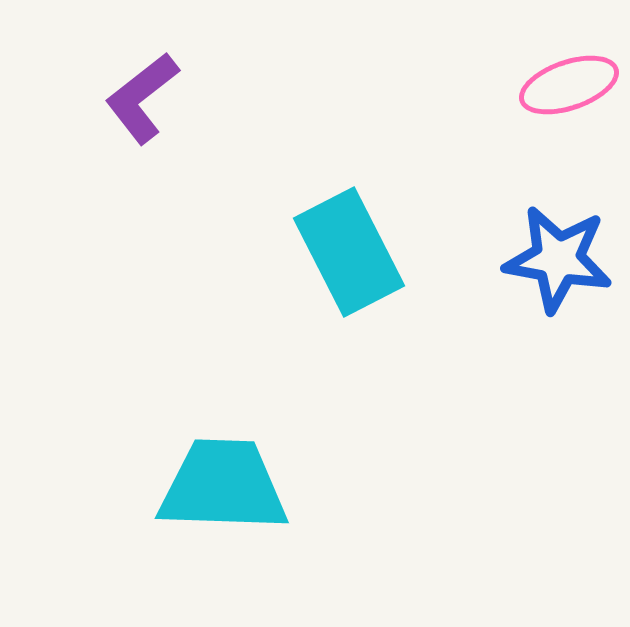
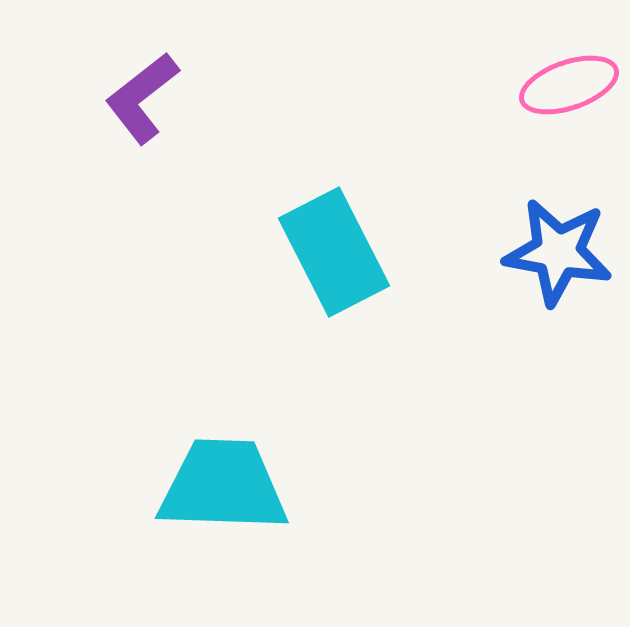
cyan rectangle: moved 15 px left
blue star: moved 7 px up
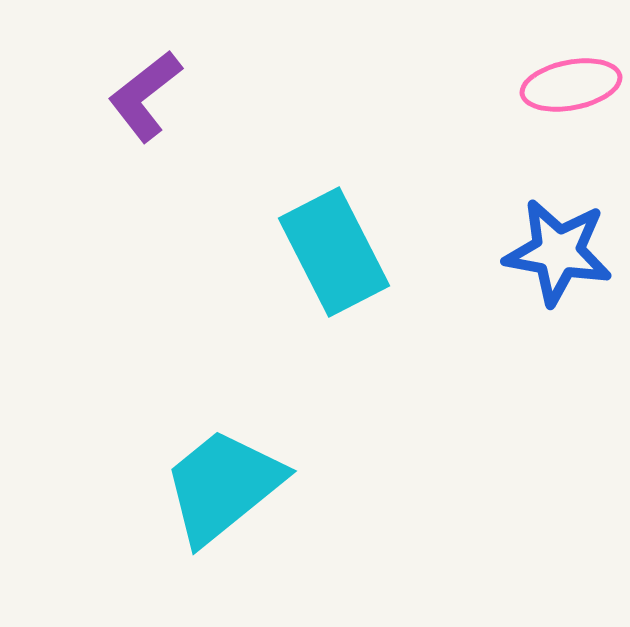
pink ellipse: moved 2 px right; rotated 8 degrees clockwise
purple L-shape: moved 3 px right, 2 px up
cyan trapezoid: rotated 41 degrees counterclockwise
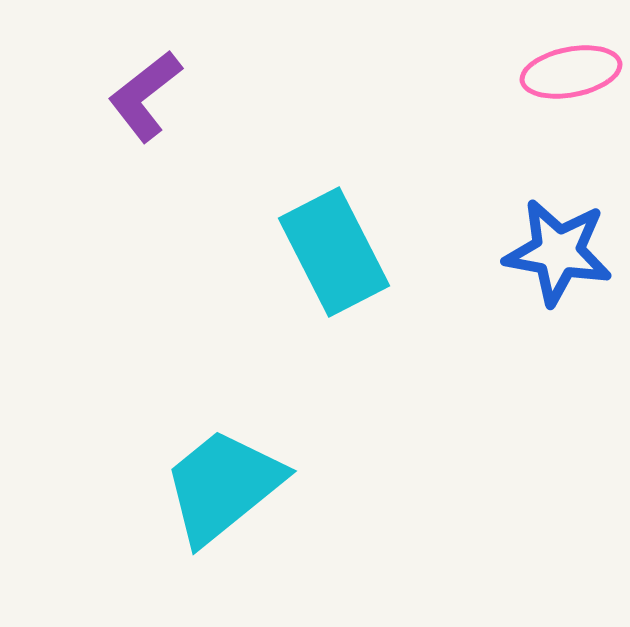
pink ellipse: moved 13 px up
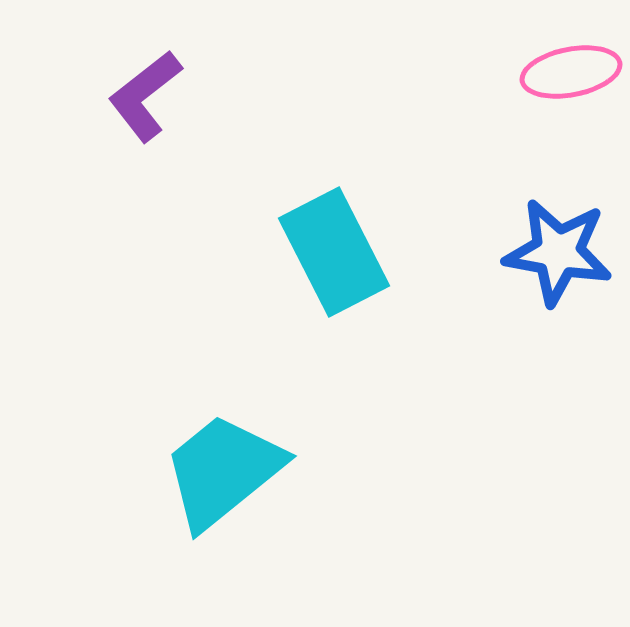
cyan trapezoid: moved 15 px up
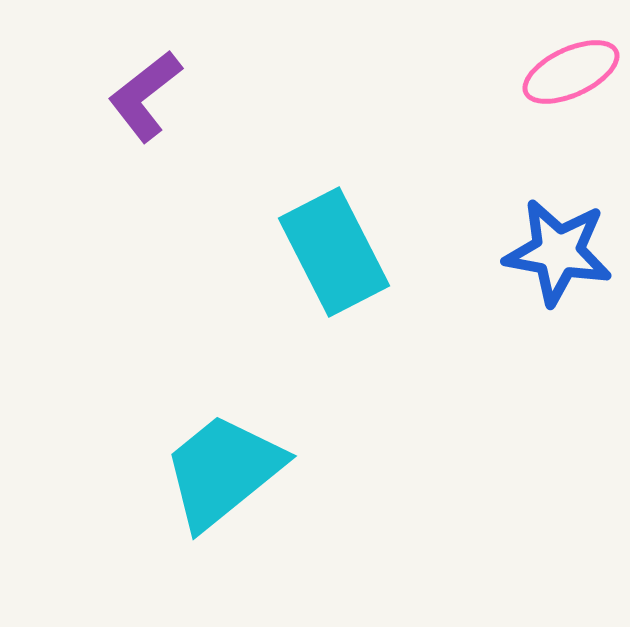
pink ellipse: rotated 14 degrees counterclockwise
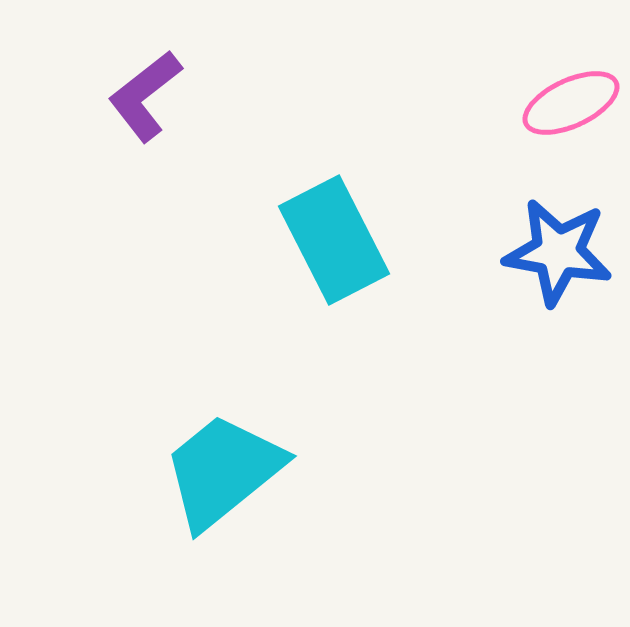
pink ellipse: moved 31 px down
cyan rectangle: moved 12 px up
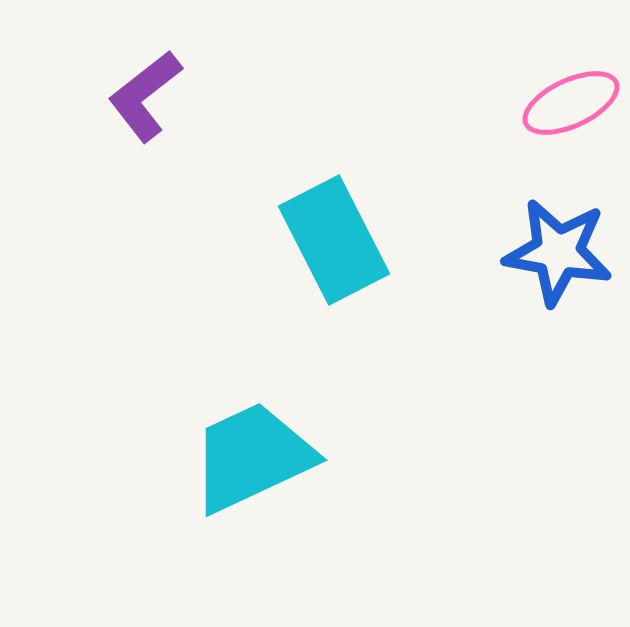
cyan trapezoid: moved 29 px right, 14 px up; rotated 14 degrees clockwise
